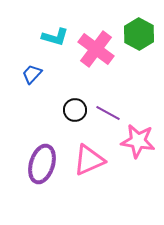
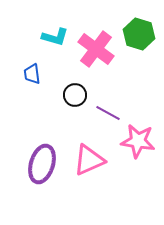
green hexagon: rotated 12 degrees counterclockwise
blue trapezoid: rotated 50 degrees counterclockwise
black circle: moved 15 px up
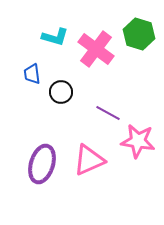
black circle: moved 14 px left, 3 px up
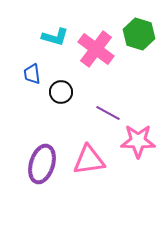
pink star: rotated 8 degrees counterclockwise
pink triangle: rotated 16 degrees clockwise
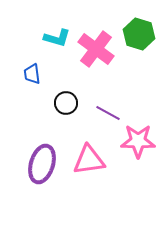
cyan L-shape: moved 2 px right, 1 px down
black circle: moved 5 px right, 11 px down
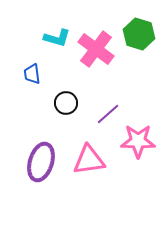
purple line: moved 1 px down; rotated 70 degrees counterclockwise
purple ellipse: moved 1 px left, 2 px up
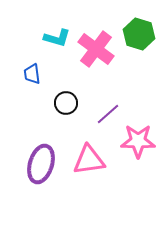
purple ellipse: moved 2 px down
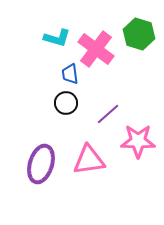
blue trapezoid: moved 38 px right
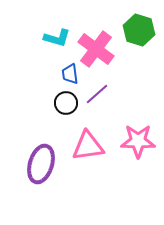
green hexagon: moved 4 px up
purple line: moved 11 px left, 20 px up
pink triangle: moved 1 px left, 14 px up
